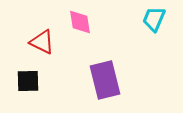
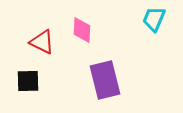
pink diamond: moved 2 px right, 8 px down; rotated 12 degrees clockwise
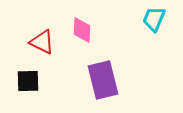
purple rectangle: moved 2 px left
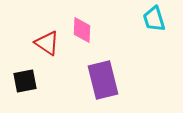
cyan trapezoid: rotated 40 degrees counterclockwise
red triangle: moved 5 px right, 1 px down; rotated 8 degrees clockwise
black square: moved 3 px left; rotated 10 degrees counterclockwise
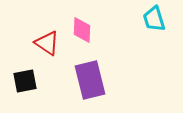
purple rectangle: moved 13 px left
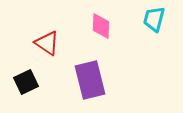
cyan trapezoid: rotated 32 degrees clockwise
pink diamond: moved 19 px right, 4 px up
black square: moved 1 px right, 1 px down; rotated 15 degrees counterclockwise
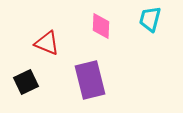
cyan trapezoid: moved 4 px left
red triangle: rotated 12 degrees counterclockwise
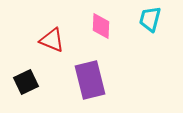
red triangle: moved 5 px right, 3 px up
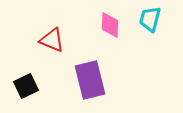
pink diamond: moved 9 px right, 1 px up
black square: moved 4 px down
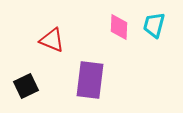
cyan trapezoid: moved 4 px right, 6 px down
pink diamond: moved 9 px right, 2 px down
purple rectangle: rotated 21 degrees clockwise
